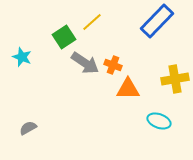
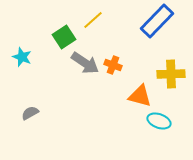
yellow line: moved 1 px right, 2 px up
yellow cross: moved 4 px left, 5 px up; rotated 8 degrees clockwise
orange triangle: moved 12 px right, 7 px down; rotated 15 degrees clockwise
gray semicircle: moved 2 px right, 15 px up
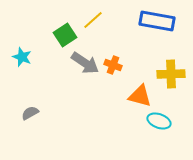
blue rectangle: rotated 56 degrees clockwise
green square: moved 1 px right, 2 px up
